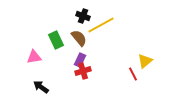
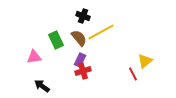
yellow line: moved 7 px down
black arrow: moved 1 px right, 1 px up
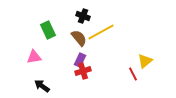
green rectangle: moved 8 px left, 10 px up
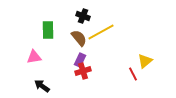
green rectangle: rotated 24 degrees clockwise
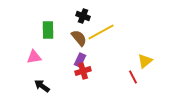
red line: moved 3 px down
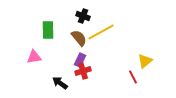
black arrow: moved 18 px right, 3 px up
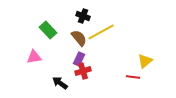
green rectangle: rotated 42 degrees counterclockwise
purple rectangle: moved 1 px left, 1 px up
red line: rotated 56 degrees counterclockwise
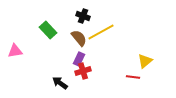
pink triangle: moved 19 px left, 6 px up
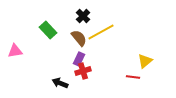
black cross: rotated 24 degrees clockwise
black arrow: rotated 14 degrees counterclockwise
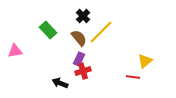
yellow line: rotated 16 degrees counterclockwise
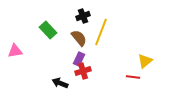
black cross: rotated 24 degrees clockwise
yellow line: rotated 24 degrees counterclockwise
